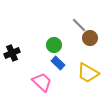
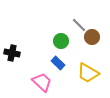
brown circle: moved 2 px right, 1 px up
green circle: moved 7 px right, 4 px up
black cross: rotated 35 degrees clockwise
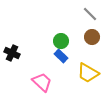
gray line: moved 11 px right, 11 px up
black cross: rotated 14 degrees clockwise
blue rectangle: moved 3 px right, 7 px up
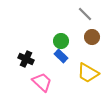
gray line: moved 5 px left
black cross: moved 14 px right, 6 px down
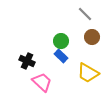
black cross: moved 1 px right, 2 px down
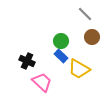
yellow trapezoid: moved 9 px left, 4 px up
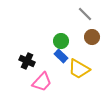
pink trapezoid: rotated 90 degrees clockwise
